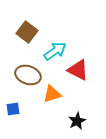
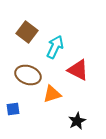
cyan arrow: moved 4 px up; rotated 30 degrees counterclockwise
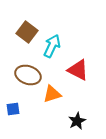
cyan arrow: moved 3 px left, 1 px up
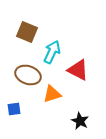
brown square: rotated 15 degrees counterclockwise
cyan arrow: moved 6 px down
blue square: moved 1 px right
black star: moved 3 px right; rotated 18 degrees counterclockwise
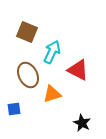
brown ellipse: rotated 45 degrees clockwise
black star: moved 2 px right, 2 px down
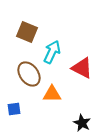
red triangle: moved 4 px right, 2 px up
brown ellipse: moved 1 px right, 1 px up; rotated 10 degrees counterclockwise
orange triangle: rotated 18 degrees clockwise
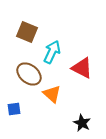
brown ellipse: rotated 15 degrees counterclockwise
orange triangle: rotated 42 degrees clockwise
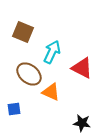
brown square: moved 4 px left
orange triangle: moved 1 px left, 2 px up; rotated 18 degrees counterclockwise
black star: rotated 18 degrees counterclockwise
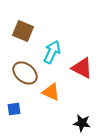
brown square: moved 1 px up
brown ellipse: moved 4 px left, 1 px up
